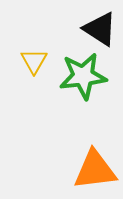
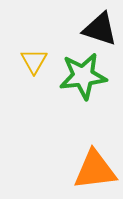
black triangle: rotated 15 degrees counterclockwise
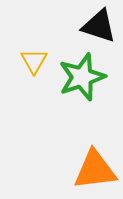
black triangle: moved 1 px left, 3 px up
green star: moved 1 px left, 1 px down; rotated 12 degrees counterclockwise
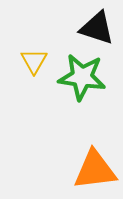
black triangle: moved 2 px left, 2 px down
green star: rotated 27 degrees clockwise
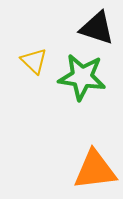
yellow triangle: rotated 16 degrees counterclockwise
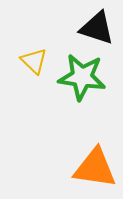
orange triangle: moved 2 px up; rotated 15 degrees clockwise
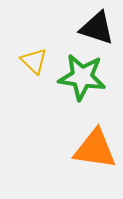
orange triangle: moved 19 px up
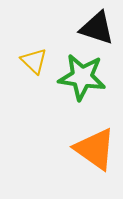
orange triangle: rotated 27 degrees clockwise
